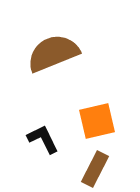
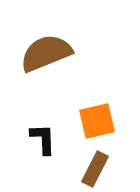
brown semicircle: moved 7 px left
black L-shape: rotated 24 degrees clockwise
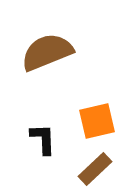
brown semicircle: moved 1 px right, 1 px up
brown rectangle: rotated 20 degrees clockwise
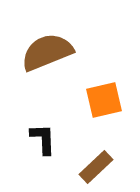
orange square: moved 7 px right, 21 px up
brown rectangle: moved 1 px right, 2 px up
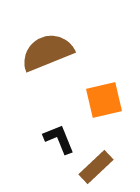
black L-shape: moved 16 px right; rotated 20 degrees counterclockwise
